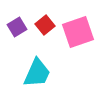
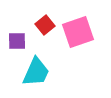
purple square: moved 14 px down; rotated 30 degrees clockwise
cyan trapezoid: moved 1 px left, 1 px up
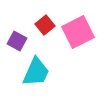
pink square: rotated 8 degrees counterclockwise
purple square: rotated 30 degrees clockwise
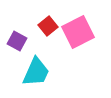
red square: moved 3 px right, 1 px down
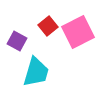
cyan trapezoid: rotated 8 degrees counterclockwise
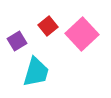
pink square: moved 4 px right, 2 px down; rotated 16 degrees counterclockwise
purple square: rotated 30 degrees clockwise
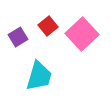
purple square: moved 1 px right, 4 px up
cyan trapezoid: moved 3 px right, 4 px down
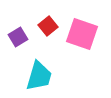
pink square: rotated 28 degrees counterclockwise
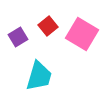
pink square: rotated 12 degrees clockwise
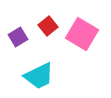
cyan trapezoid: rotated 48 degrees clockwise
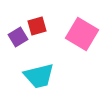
red square: moved 11 px left; rotated 24 degrees clockwise
cyan trapezoid: rotated 12 degrees clockwise
